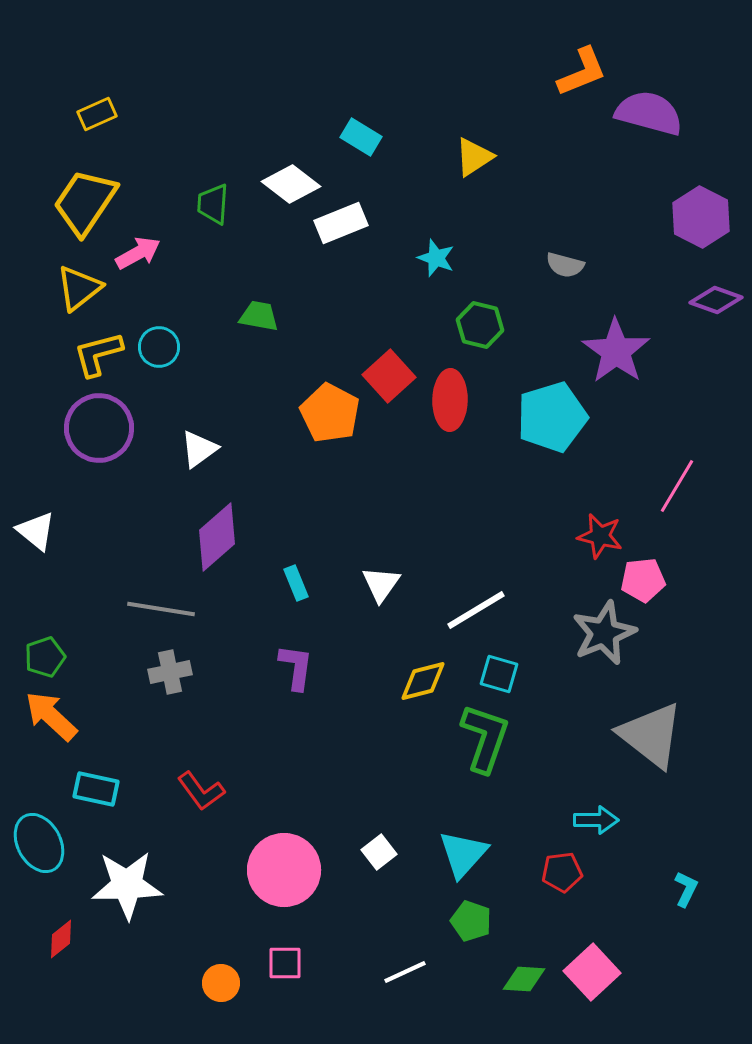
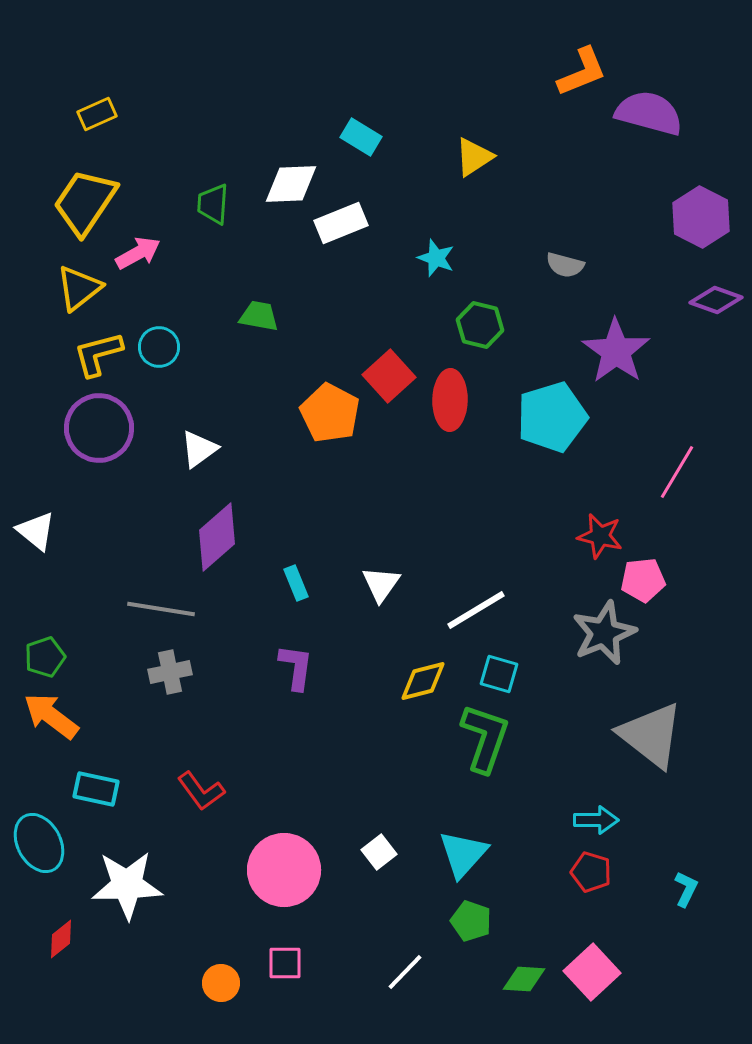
white diamond at (291, 184): rotated 40 degrees counterclockwise
pink line at (677, 486): moved 14 px up
orange arrow at (51, 716): rotated 6 degrees counterclockwise
red pentagon at (562, 872): moved 29 px right; rotated 24 degrees clockwise
white line at (405, 972): rotated 21 degrees counterclockwise
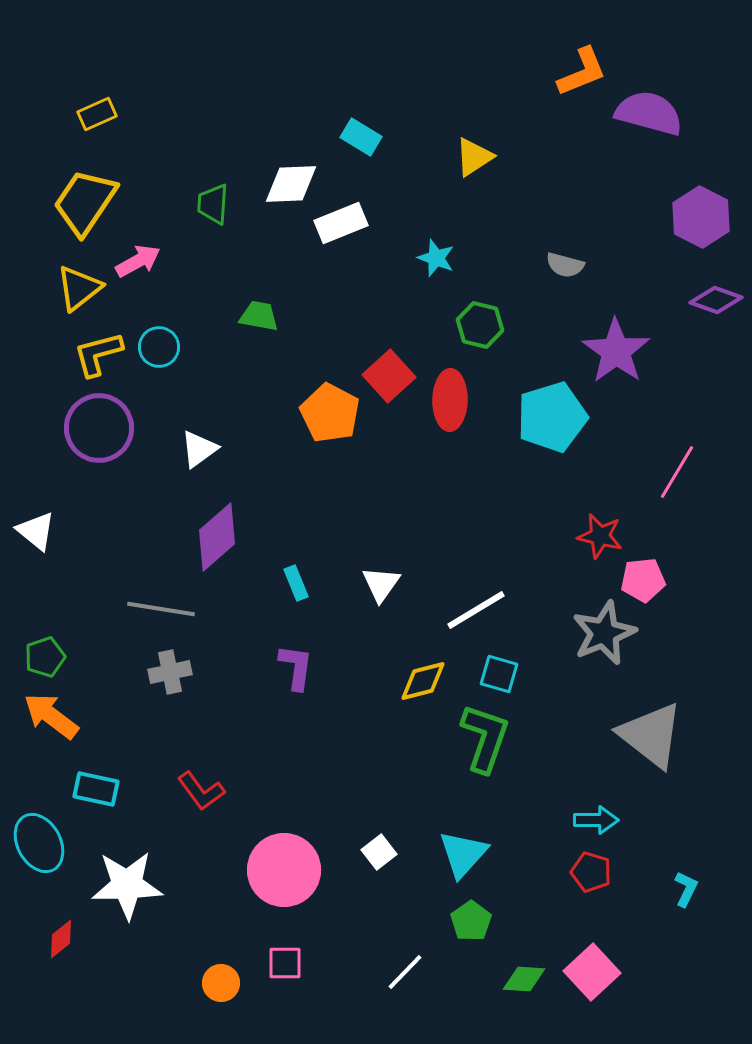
pink arrow at (138, 253): moved 8 px down
green pentagon at (471, 921): rotated 18 degrees clockwise
